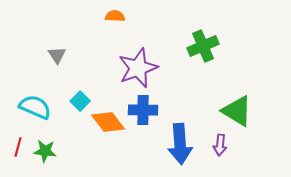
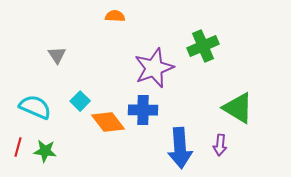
purple star: moved 16 px right
green triangle: moved 1 px right, 3 px up
blue arrow: moved 4 px down
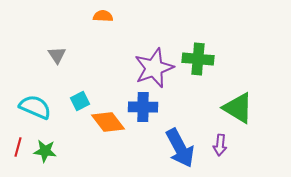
orange semicircle: moved 12 px left
green cross: moved 5 px left, 13 px down; rotated 28 degrees clockwise
cyan square: rotated 18 degrees clockwise
blue cross: moved 3 px up
blue arrow: rotated 24 degrees counterclockwise
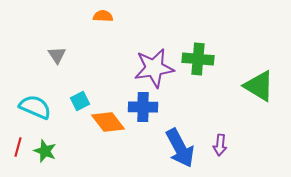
purple star: rotated 12 degrees clockwise
green triangle: moved 21 px right, 22 px up
green star: rotated 15 degrees clockwise
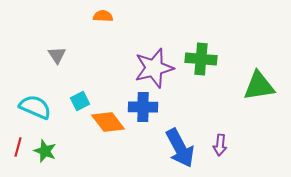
green cross: moved 3 px right
purple star: rotated 6 degrees counterclockwise
green triangle: rotated 40 degrees counterclockwise
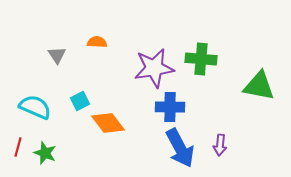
orange semicircle: moved 6 px left, 26 px down
purple star: rotated 6 degrees clockwise
green triangle: rotated 20 degrees clockwise
blue cross: moved 27 px right
orange diamond: moved 1 px down
green star: moved 2 px down
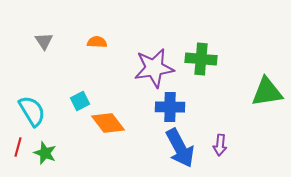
gray triangle: moved 13 px left, 14 px up
green triangle: moved 8 px right, 6 px down; rotated 20 degrees counterclockwise
cyan semicircle: moved 3 px left, 4 px down; rotated 36 degrees clockwise
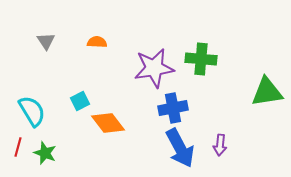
gray triangle: moved 2 px right
blue cross: moved 3 px right, 1 px down; rotated 12 degrees counterclockwise
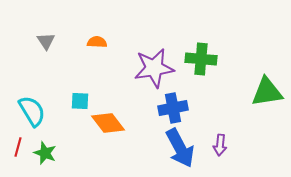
cyan square: rotated 30 degrees clockwise
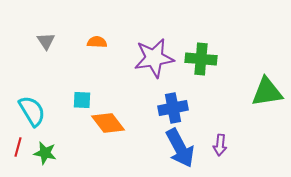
purple star: moved 10 px up
cyan square: moved 2 px right, 1 px up
green star: rotated 10 degrees counterclockwise
